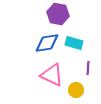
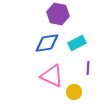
cyan rectangle: moved 3 px right; rotated 42 degrees counterclockwise
pink triangle: moved 1 px down
yellow circle: moved 2 px left, 2 px down
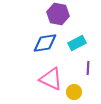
blue diamond: moved 2 px left
pink triangle: moved 1 px left, 3 px down
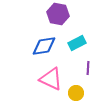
blue diamond: moved 1 px left, 3 px down
yellow circle: moved 2 px right, 1 px down
